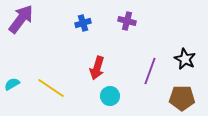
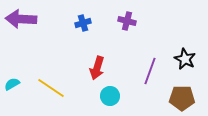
purple arrow: rotated 124 degrees counterclockwise
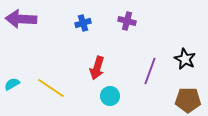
brown pentagon: moved 6 px right, 2 px down
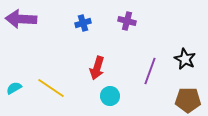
cyan semicircle: moved 2 px right, 4 px down
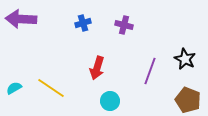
purple cross: moved 3 px left, 4 px down
cyan circle: moved 5 px down
brown pentagon: rotated 20 degrees clockwise
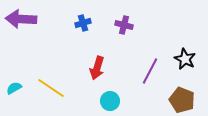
purple line: rotated 8 degrees clockwise
brown pentagon: moved 6 px left
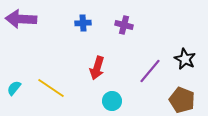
blue cross: rotated 14 degrees clockwise
purple line: rotated 12 degrees clockwise
cyan semicircle: rotated 21 degrees counterclockwise
cyan circle: moved 2 px right
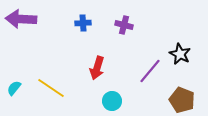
black star: moved 5 px left, 5 px up
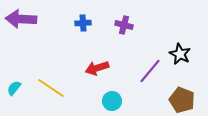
red arrow: rotated 55 degrees clockwise
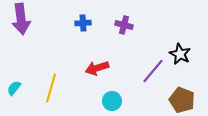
purple arrow: rotated 100 degrees counterclockwise
purple line: moved 3 px right
yellow line: rotated 72 degrees clockwise
